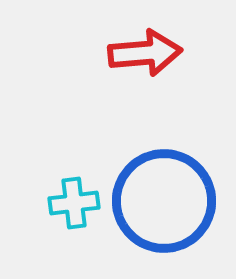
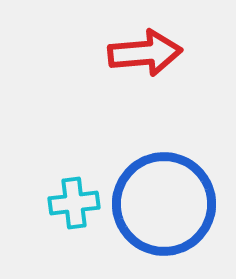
blue circle: moved 3 px down
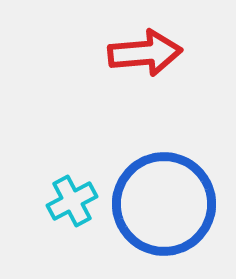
cyan cross: moved 2 px left, 2 px up; rotated 21 degrees counterclockwise
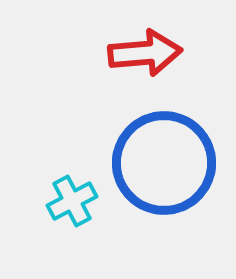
blue circle: moved 41 px up
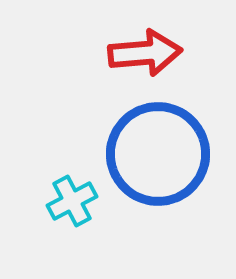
blue circle: moved 6 px left, 9 px up
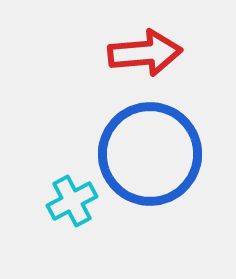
blue circle: moved 8 px left
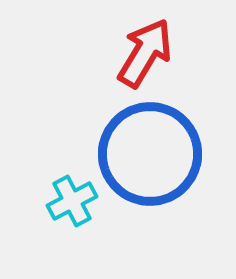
red arrow: rotated 54 degrees counterclockwise
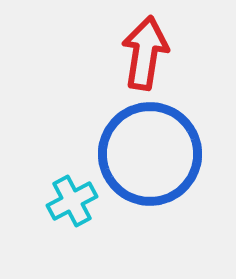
red arrow: rotated 22 degrees counterclockwise
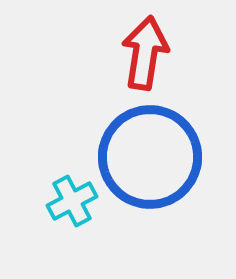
blue circle: moved 3 px down
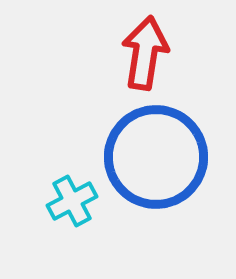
blue circle: moved 6 px right
